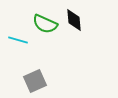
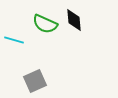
cyan line: moved 4 px left
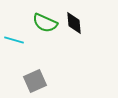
black diamond: moved 3 px down
green semicircle: moved 1 px up
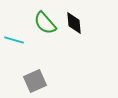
green semicircle: rotated 25 degrees clockwise
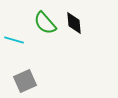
gray square: moved 10 px left
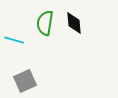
green semicircle: rotated 50 degrees clockwise
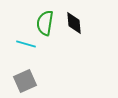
cyan line: moved 12 px right, 4 px down
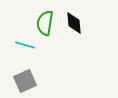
cyan line: moved 1 px left, 1 px down
